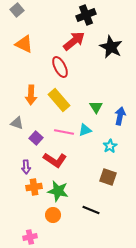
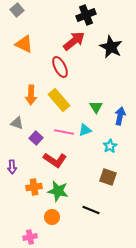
purple arrow: moved 14 px left
orange circle: moved 1 px left, 2 px down
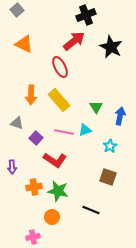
pink cross: moved 3 px right
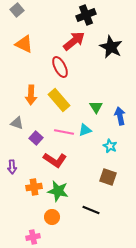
blue arrow: rotated 24 degrees counterclockwise
cyan star: rotated 16 degrees counterclockwise
